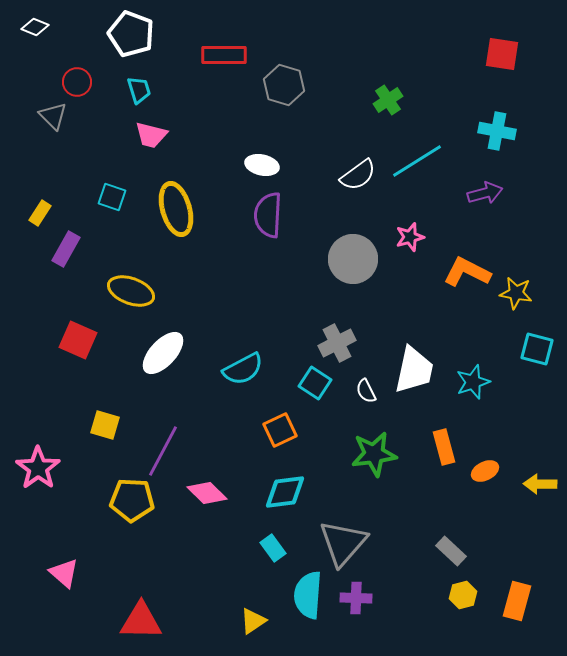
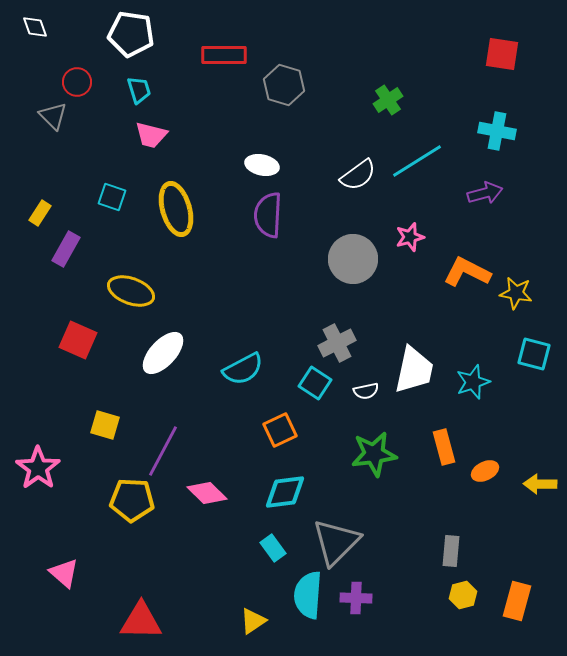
white diamond at (35, 27): rotated 48 degrees clockwise
white pentagon at (131, 34): rotated 12 degrees counterclockwise
cyan square at (537, 349): moved 3 px left, 5 px down
white semicircle at (366, 391): rotated 75 degrees counterclockwise
gray triangle at (343, 543): moved 7 px left, 1 px up; rotated 4 degrees clockwise
gray rectangle at (451, 551): rotated 52 degrees clockwise
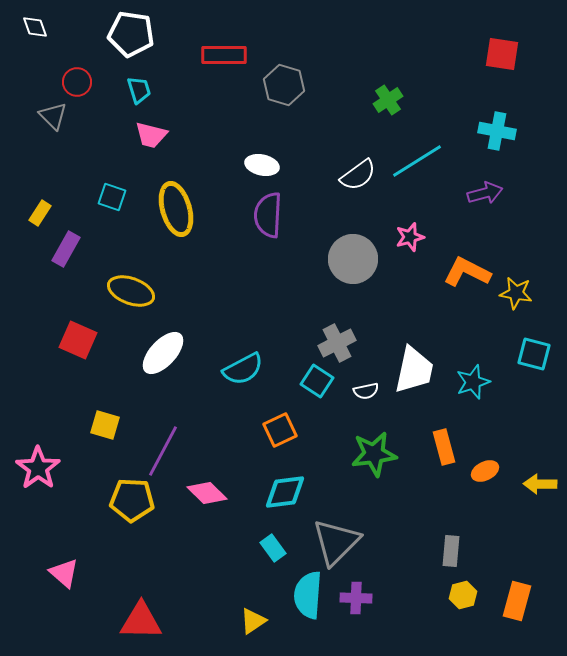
cyan square at (315, 383): moved 2 px right, 2 px up
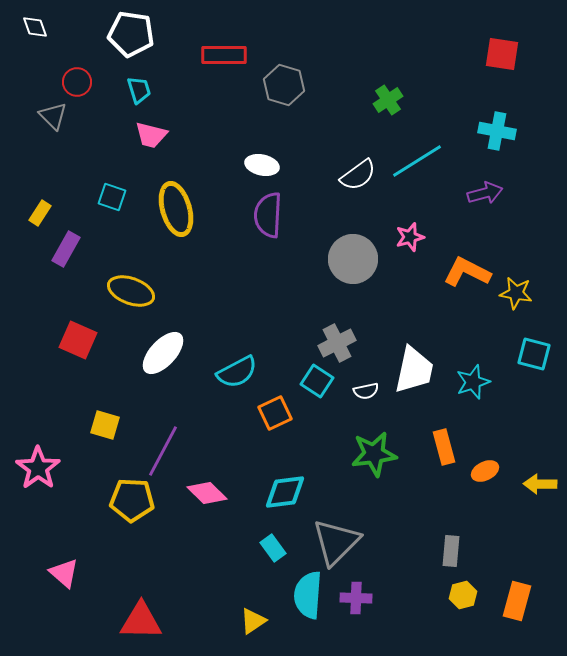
cyan semicircle at (243, 369): moved 6 px left, 3 px down
orange square at (280, 430): moved 5 px left, 17 px up
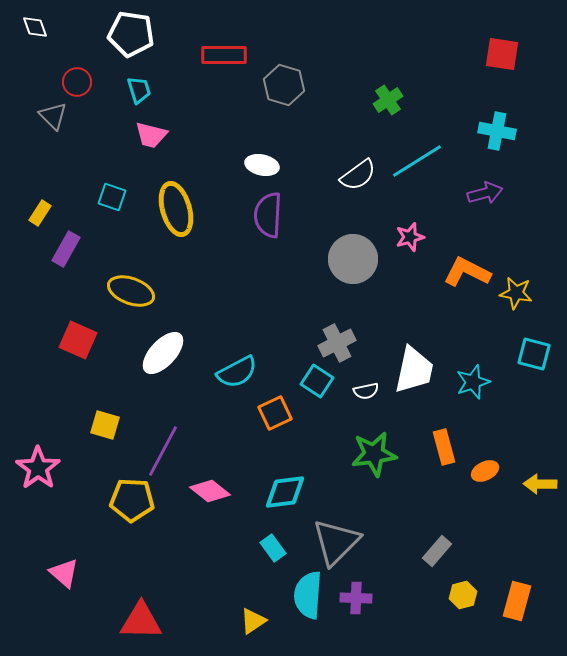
pink diamond at (207, 493): moved 3 px right, 2 px up; rotated 6 degrees counterclockwise
gray rectangle at (451, 551): moved 14 px left; rotated 36 degrees clockwise
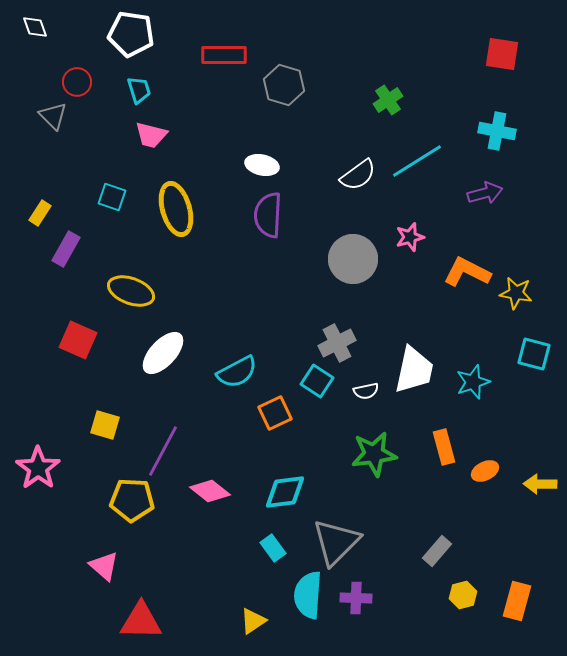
pink triangle at (64, 573): moved 40 px right, 7 px up
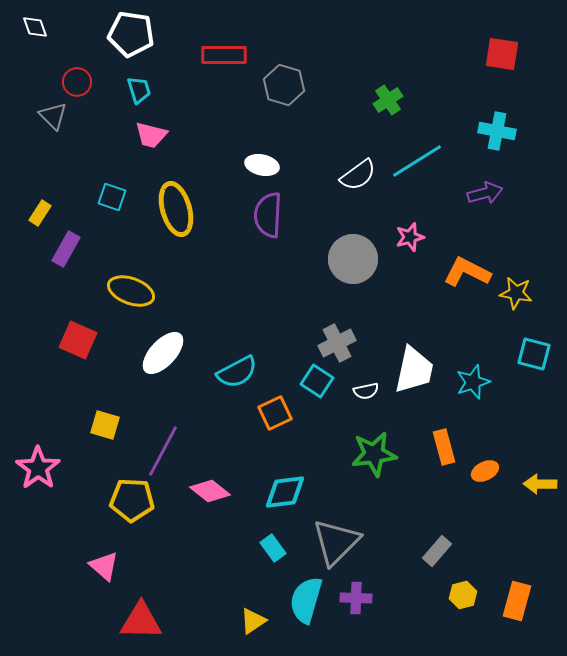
cyan semicircle at (308, 595): moved 2 px left, 5 px down; rotated 12 degrees clockwise
